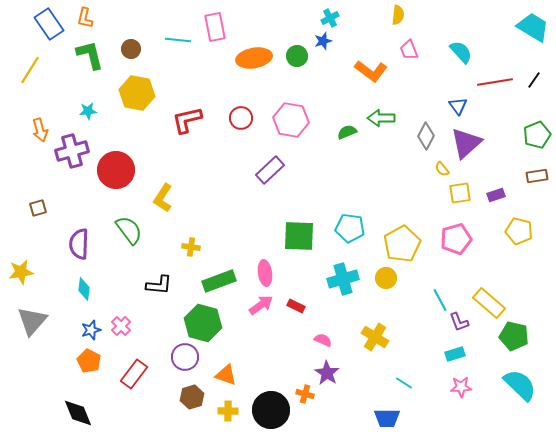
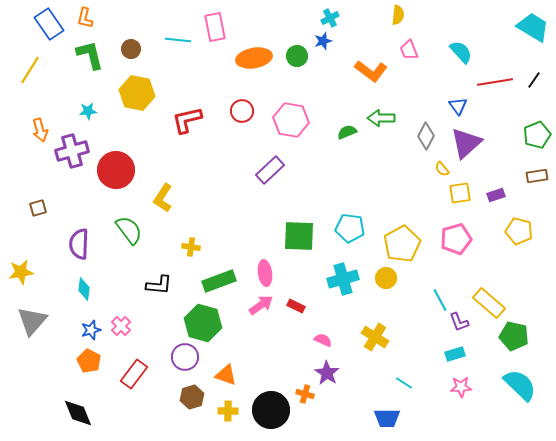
red circle at (241, 118): moved 1 px right, 7 px up
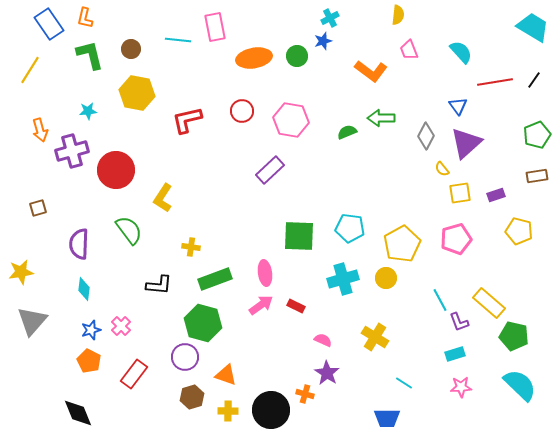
green rectangle at (219, 281): moved 4 px left, 2 px up
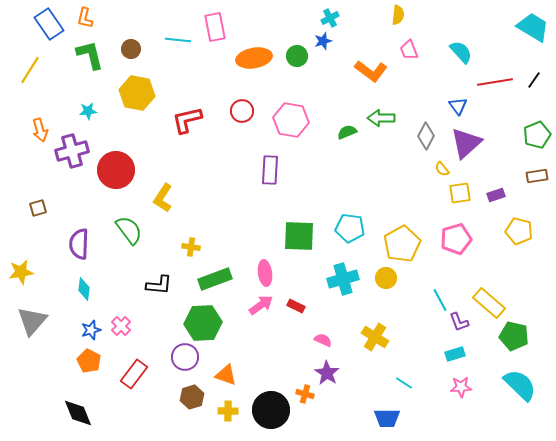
purple rectangle at (270, 170): rotated 44 degrees counterclockwise
green hexagon at (203, 323): rotated 18 degrees counterclockwise
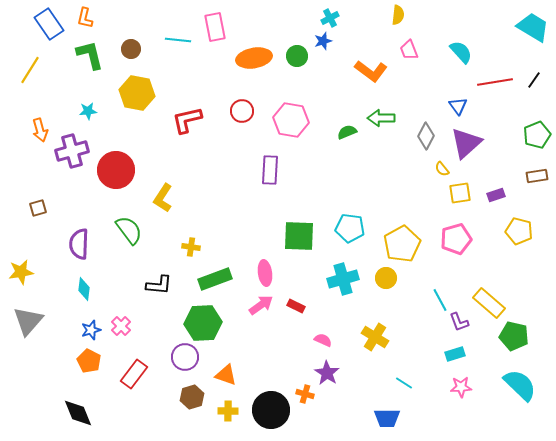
gray triangle at (32, 321): moved 4 px left
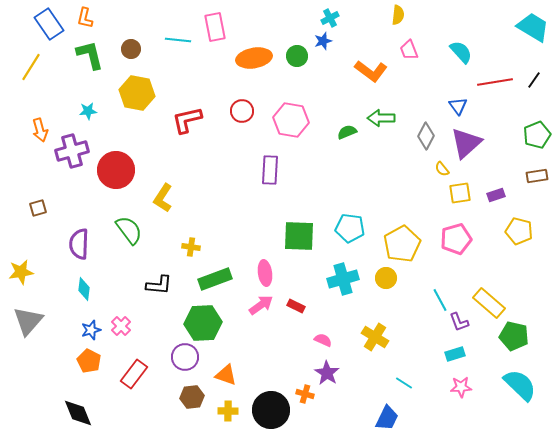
yellow line at (30, 70): moved 1 px right, 3 px up
brown hexagon at (192, 397): rotated 10 degrees clockwise
blue trapezoid at (387, 418): rotated 64 degrees counterclockwise
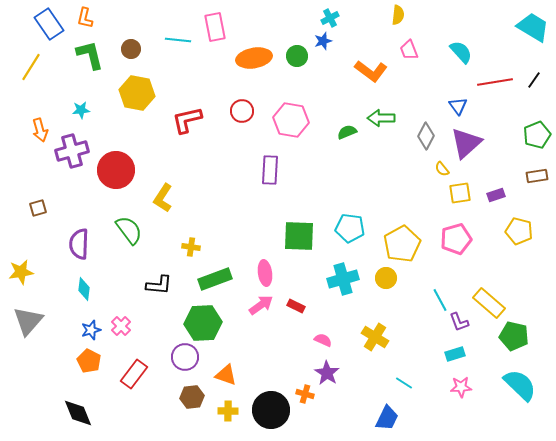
cyan star at (88, 111): moved 7 px left, 1 px up
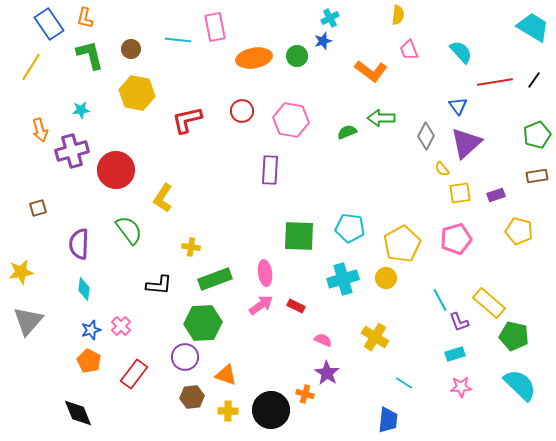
blue trapezoid at (387, 418): moved 1 px right, 2 px down; rotated 20 degrees counterclockwise
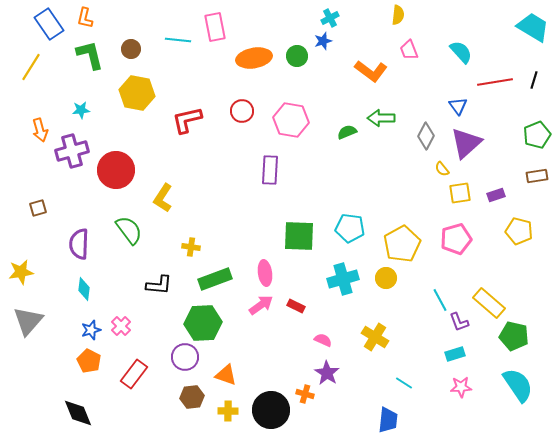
black line at (534, 80): rotated 18 degrees counterclockwise
cyan semicircle at (520, 385): moved 2 px left; rotated 12 degrees clockwise
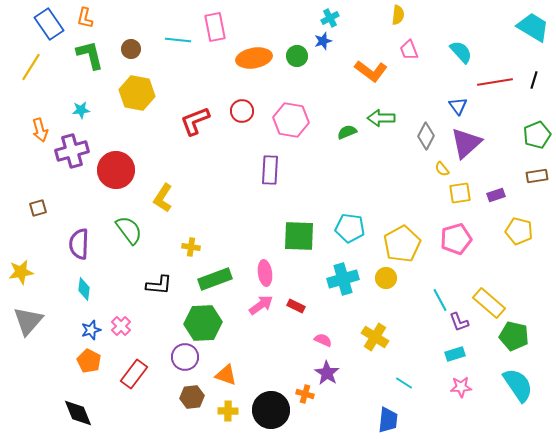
red L-shape at (187, 120): moved 8 px right, 1 px down; rotated 8 degrees counterclockwise
